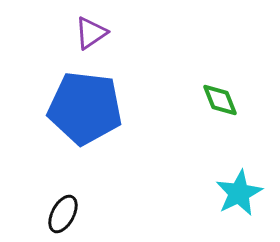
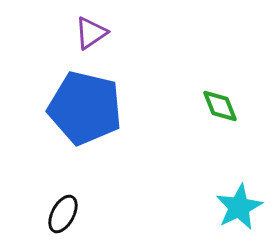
green diamond: moved 6 px down
blue pentagon: rotated 6 degrees clockwise
cyan star: moved 14 px down
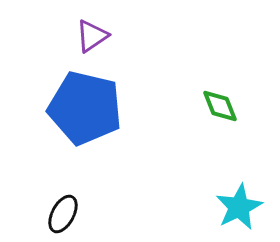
purple triangle: moved 1 px right, 3 px down
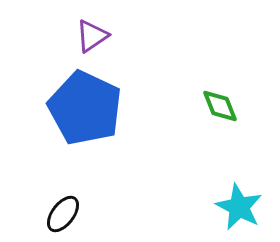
blue pentagon: rotated 12 degrees clockwise
cyan star: rotated 18 degrees counterclockwise
black ellipse: rotated 9 degrees clockwise
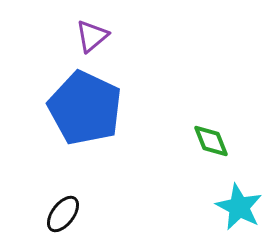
purple triangle: rotated 6 degrees counterclockwise
green diamond: moved 9 px left, 35 px down
